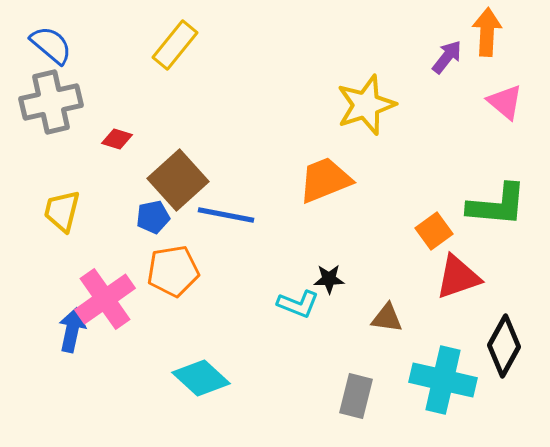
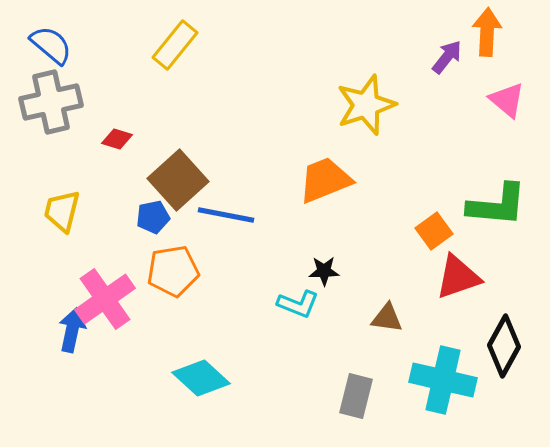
pink triangle: moved 2 px right, 2 px up
black star: moved 5 px left, 8 px up
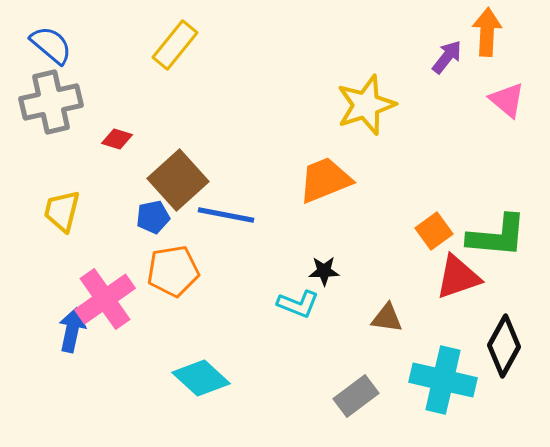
green L-shape: moved 31 px down
gray rectangle: rotated 39 degrees clockwise
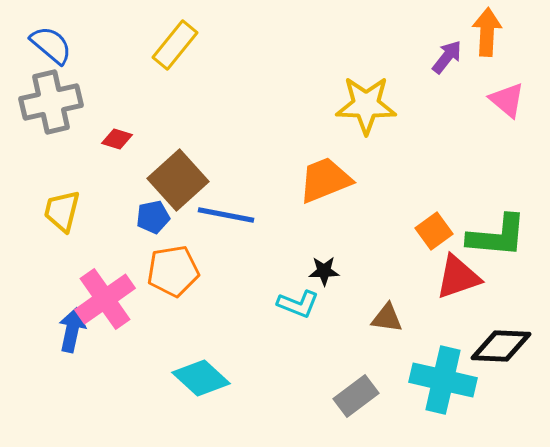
yellow star: rotated 20 degrees clockwise
black diamond: moved 3 px left; rotated 64 degrees clockwise
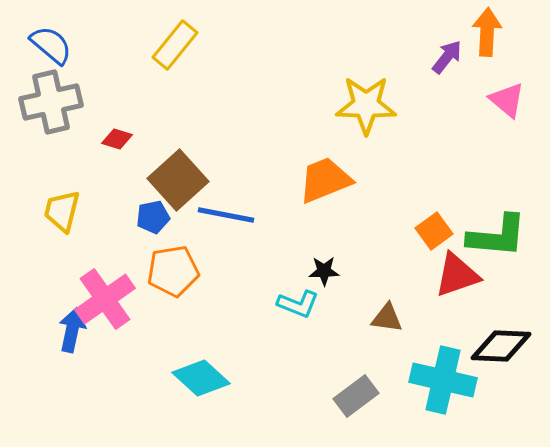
red triangle: moved 1 px left, 2 px up
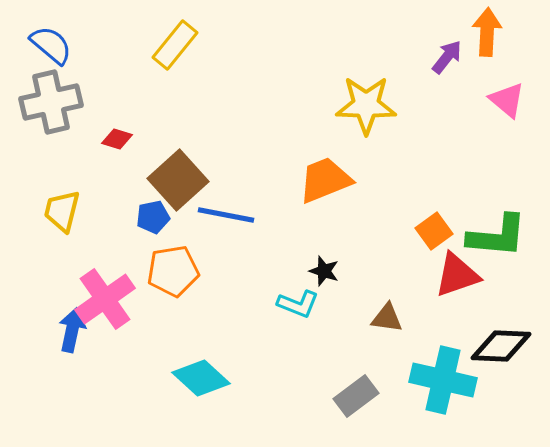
black star: rotated 20 degrees clockwise
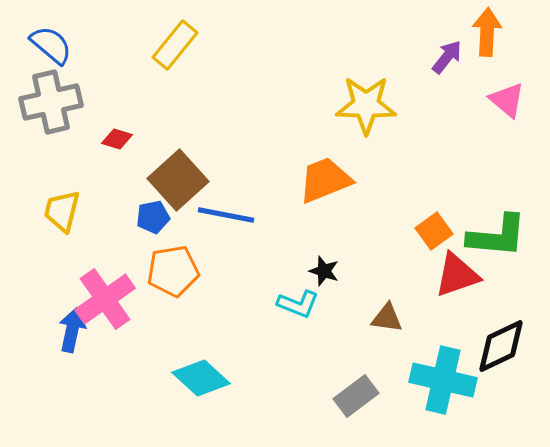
black diamond: rotated 28 degrees counterclockwise
